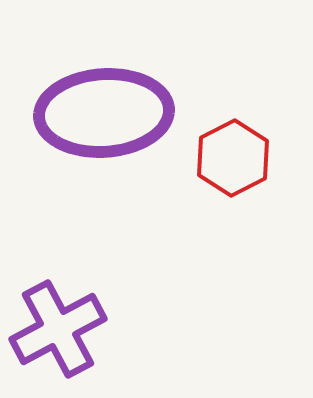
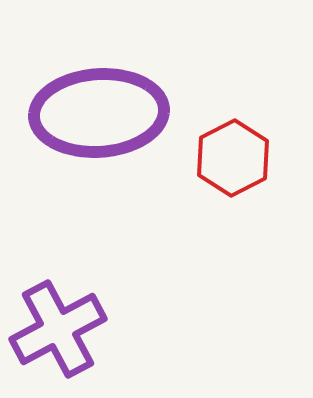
purple ellipse: moved 5 px left
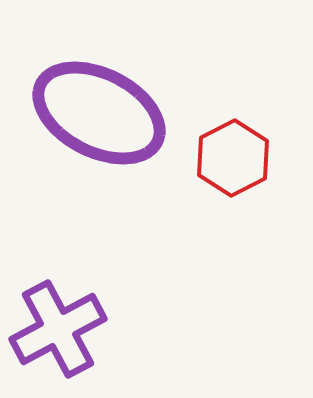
purple ellipse: rotated 31 degrees clockwise
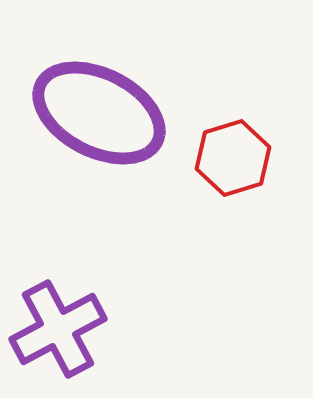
red hexagon: rotated 10 degrees clockwise
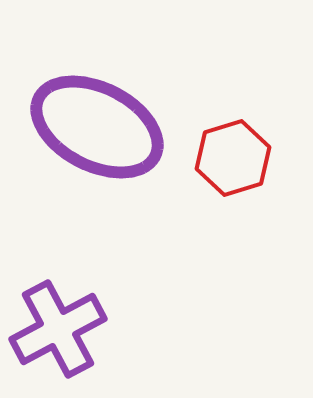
purple ellipse: moved 2 px left, 14 px down
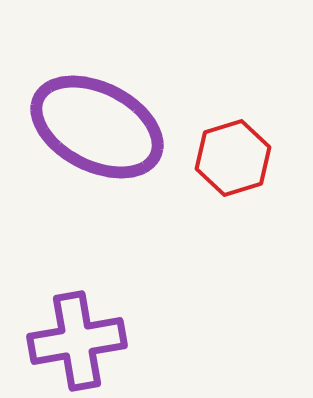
purple cross: moved 19 px right, 12 px down; rotated 18 degrees clockwise
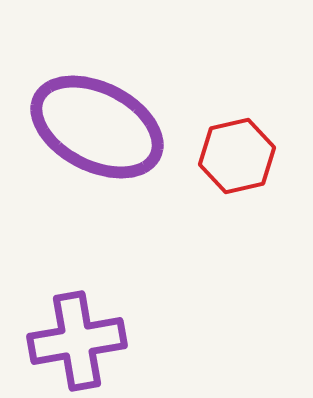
red hexagon: moved 4 px right, 2 px up; rotated 4 degrees clockwise
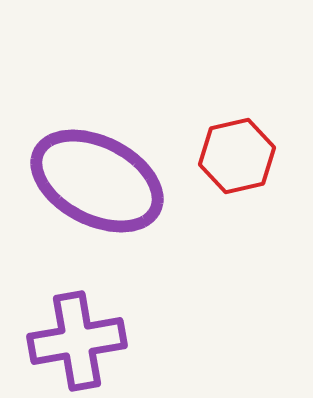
purple ellipse: moved 54 px down
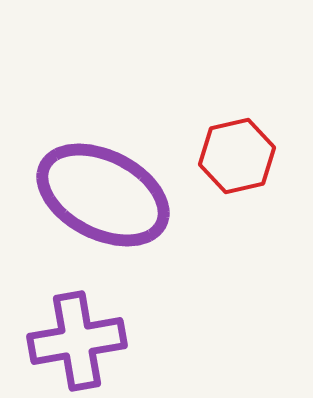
purple ellipse: moved 6 px right, 14 px down
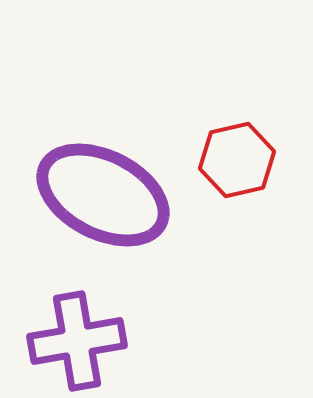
red hexagon: moved 4 px down
